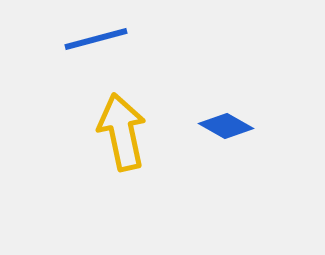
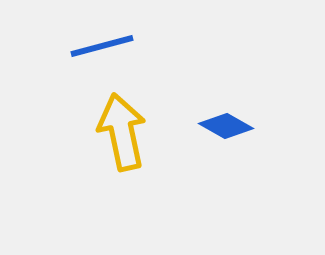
blue line: moved 6 px right, 7 px down
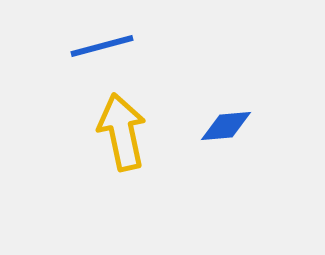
blue diamond: rotated 34 degrees counterclockwise
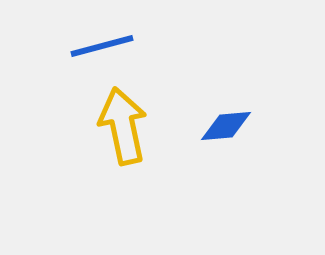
yellow arrow: moved 1 px right, 6 px up
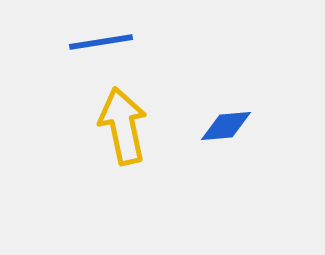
blue line: moved 1 px left, 4 px up; rotated 6 degrees clockwise
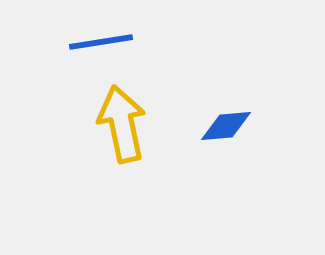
yellow arrow: moved 1 px left, 2 px up
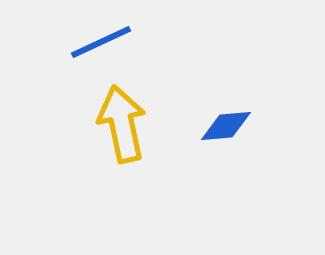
blue line: rotated 16 degrees counterclockwise
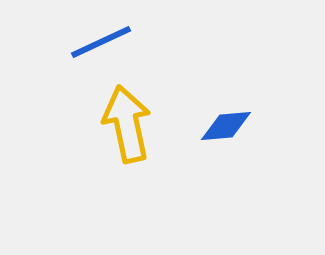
yellow arrow: moved 5 px right
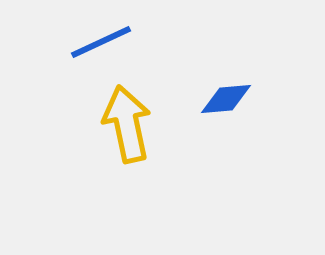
blue diamond: moved 27 px up
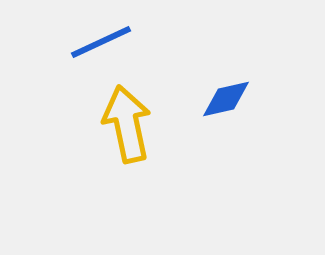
blue diamond: rotated 8 degrees counterclockwise
